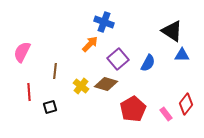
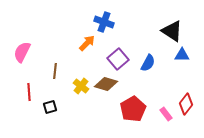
orange arrow: moved 3 px left, 1 px up
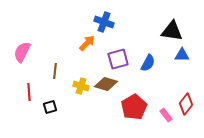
black triangle: rotated 25 degrees counterclockwise
purple square: rotated 25 degrees clockwise
yellow cross: rotated 21 degrees counterclockwise
red pentagon: moved 1 px right, 2 px up
pink rectangle: moved 1 px down
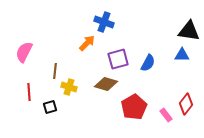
black triangle: moved 17 px right
pink semicircle: moved 2 px right
yellow cross: moved 12 px left, 1 px down
